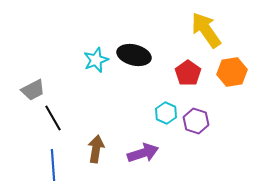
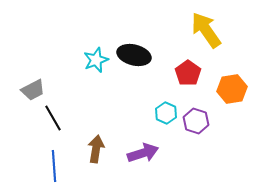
orange hexagon: moved 17 px down
blue line: moved 1 px right, 1 px down
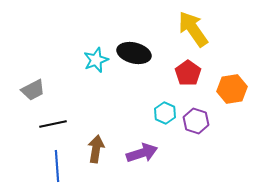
yellow arrow: moved 13 px left, 1 px up
black ellipse: moved 2 px up
cyan hexagon: moved 1 px left
black line: moved 6 px down; rotated 72 degrees counterclockwise
purple arrow: moved 1 px left
blue line: moved 3 px right
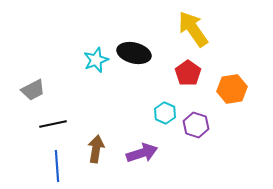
purple hexagon: moved 4 px down
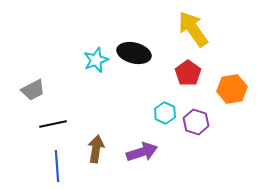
purple hexagon: moved 3 px up
purple arrow: moved 1 px up
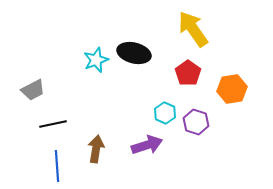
purple arrow: moved 5 px right, 7 px up
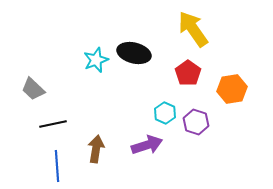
gray trapezoid: moved 1 px up; rotated 70 degrees clockwise
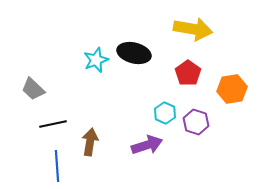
yellow arrow: rotated 135 degrees clockwise
brown arrow: moved 6 px left, 7 px up
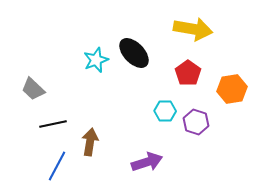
black ellipse: rotated 32 degrees clockwise
cyan hexagon: moved 2 px up; rotated 25 degrees counterclockwise
purple arrow: moved 17 px down
blue line: rotated 32 degrees clockwise
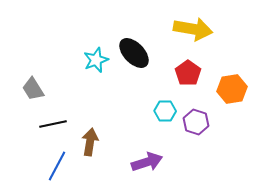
gray trapezoid: rotated 15 degrees clockwise
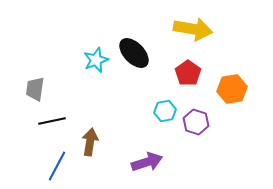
gray trapezoid: moved 2 px right; rotated 40 degrees clockwise
cyan hexagon: rotated 10 degrees counterclockwise
black line: moved 1 px left, 3 px up
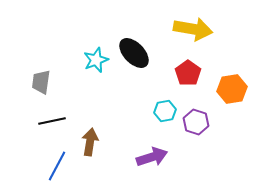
gray trapezoid: moved 6 px right, 7 px up
purple arrow: moved 5 px right, 5 px up
